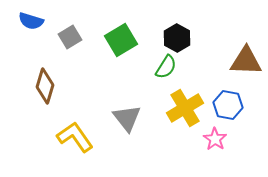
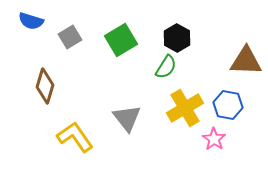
pink star: moved 1 px left
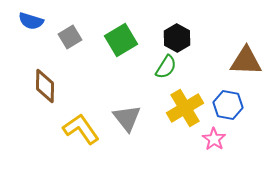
brown diamond: rotated 16 degrees counterclockwise
yellow L-shape: moved 6 px right, 8 px up
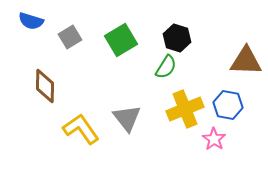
black hexagon: rotated 12 degrees counterclockwise
yellow cross: moved 1 px down; rotated 9 degrees clockwise
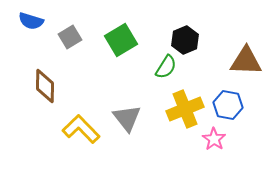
black hexagon: moved 8 px right, 2 px down; rotated 20 degrees clockwise
yellow L-shape: rotated 9 degrees counterclockwise
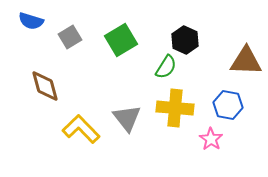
black hexagon: rotated 12 degrees counterclockwise
brown diamond: rotated 16 degrees counterclockwise
yellow cross: moved 10 px left, 1 px up; rotated 27 degrees clockwise
pink star: moved 3 px left
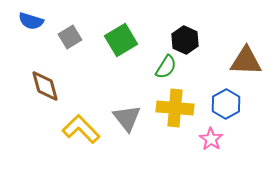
blue hexagon: moved 2 px left, 1 px up; rotated 20 degrees clockwise
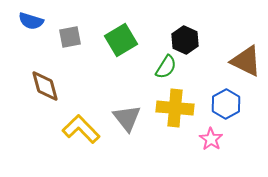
gray square: rotated 20 degrees clockwise
brown triangle: rotated 24 degrees clockwise
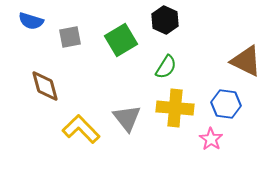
black hexagon: moved 20 px left, 20 px up
blue hexagon: rotated 24 degrees counterclockwise
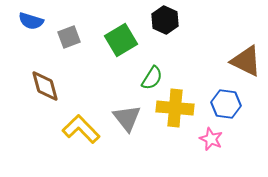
gray square: moved 1 px left; rotated 10 degrees counterclockwise
green semicircle: moved 14 px left, 11 px down
pink star: rotated 10 degrees counterclockwise
